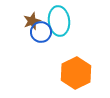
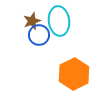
blue circle: moved 2 px left, 3 px down
orange hexagon: moved 2 px left, 1 px down
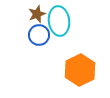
brown star: moved 5 px right, 7 px up
orange hexagon: moved 6 px right, 4 px up
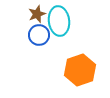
orange hexagon: rotated 8 degrees clockwise
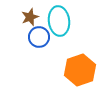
brown star: moved 7 px left, 3 px down
blue circle: moved 2 px down
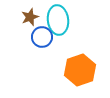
cyan ellipse: moved 1 px left, 1 px up
blue circle: moved 3 px right
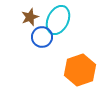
cyan ellipse: rotated 32 degrees clockwise
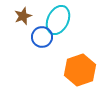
brown star: moved 7 px left, 1 px up
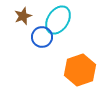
cyan ellipse: rotated 8 degrees clockwise
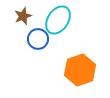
blue circle: moved 4 px left, 2 px down
